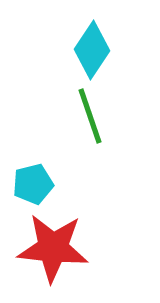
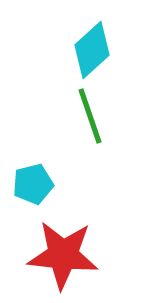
cyan diamond: rotated 14 degrees clockwise
red star: moved 10 px right, 7 px down
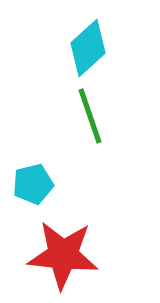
cyan diamond: moved 4 px left, 2 px up
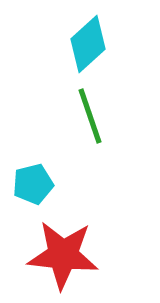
cyan diamond: moved 4 px up
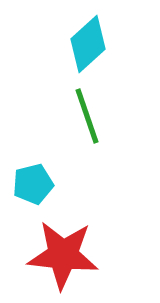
green line: moved 3 px left
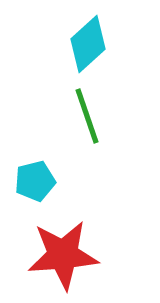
cyan pentagon: moved 2 px right, 3 px up
red star: rotated 10 degrees counterclockwise
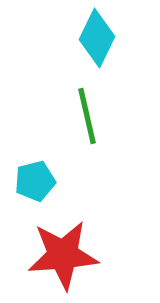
cyan diamond: moved 9 px right, 6 px up; rotated 22 degrees counterclockwise
green line: rotated 6 degrees clockwise
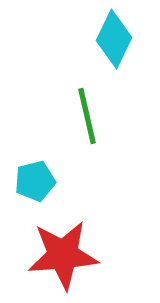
cyan diamond: moved 17 px right, 1 px down
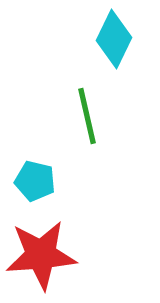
cyan pentagon: rotated 27 degrees clockwise
red star: moved 22 px left
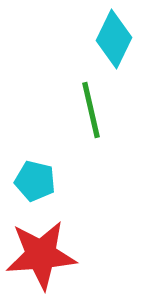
green line: moved 4 px right, 6 px up
